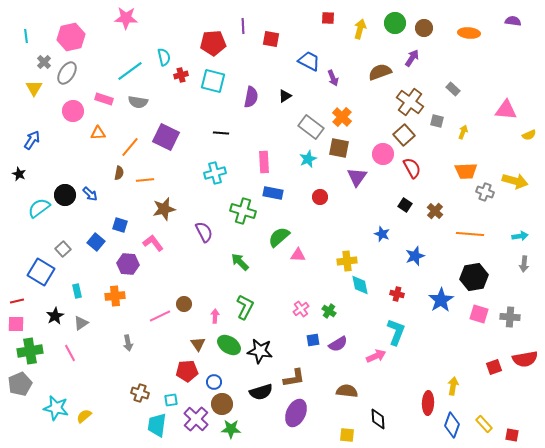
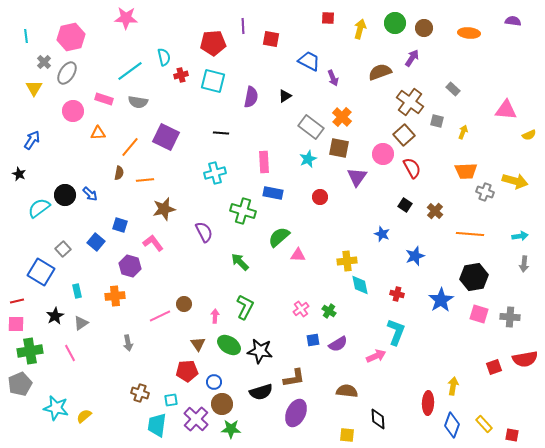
purple hexagon at (128, 264): moved 2 px right, 2 px down; rotated 10 degrees clockwise
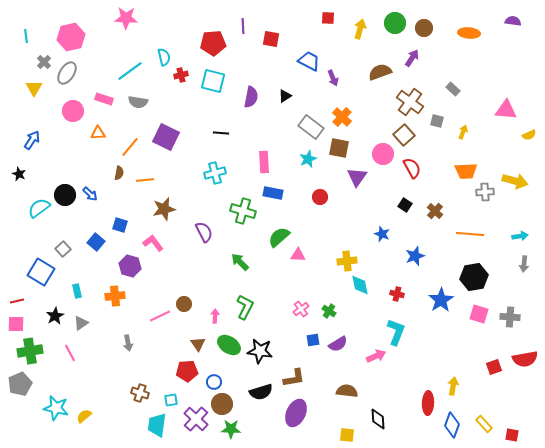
gray cross at (485, 192): rotated 24 degrees counterclockwise
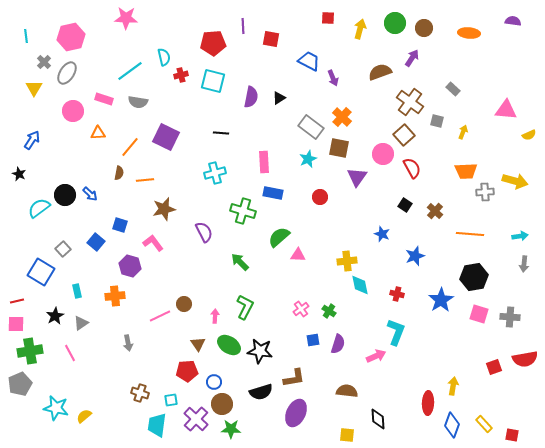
black triangle at (285, 96): moved 6 px left, 2 px down
purple semicircle at (338, 344): rotated 42 degrees counterclockwise
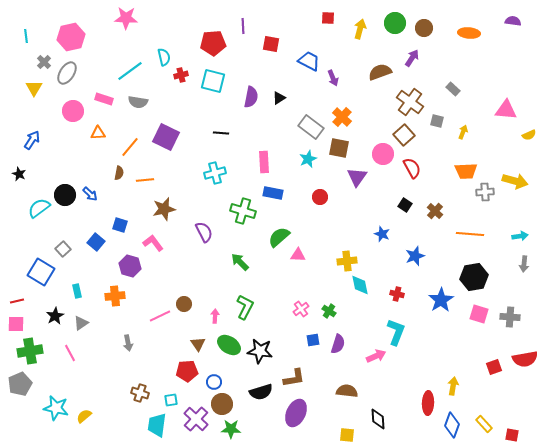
red square at (271, 39): moved 5 px down
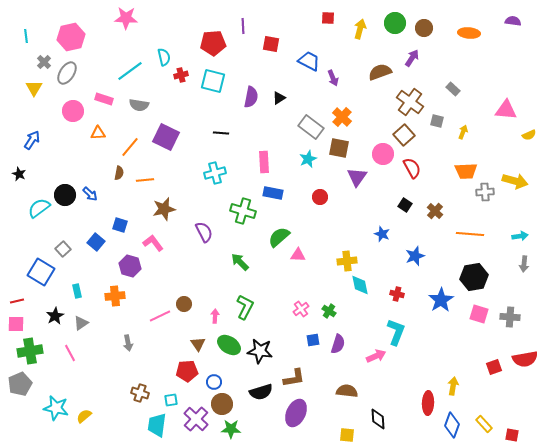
gray semicircle at (138, 102): moved 1 px right, 3 px down
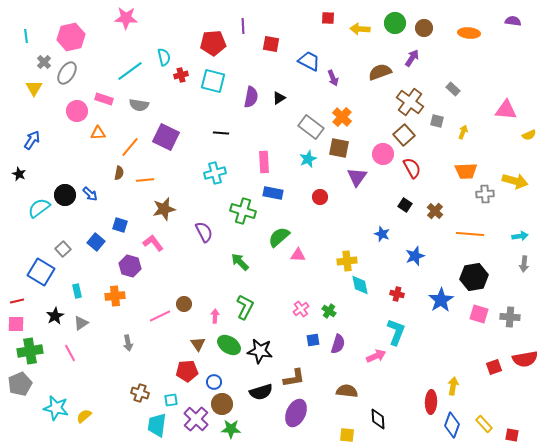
yellow arrow at (360, 29): rotated 102 degrees counterclockwise
pink circle at (73, 111): moved 4 px right
gray cross at (485, 192): moved 2 px down
red ellipse at (428, 403): moved 3 px right, 1 px up
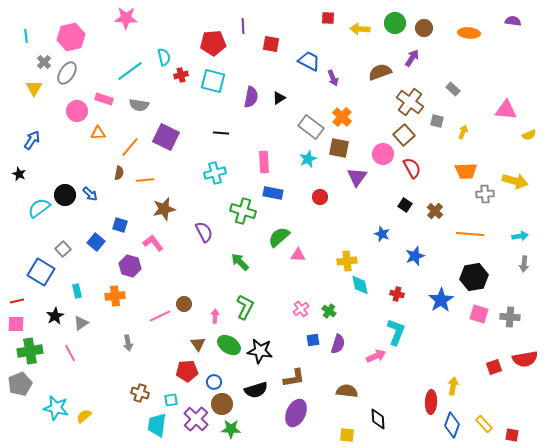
black semicircle at (261, 392): moved 5 px left, 2 px up
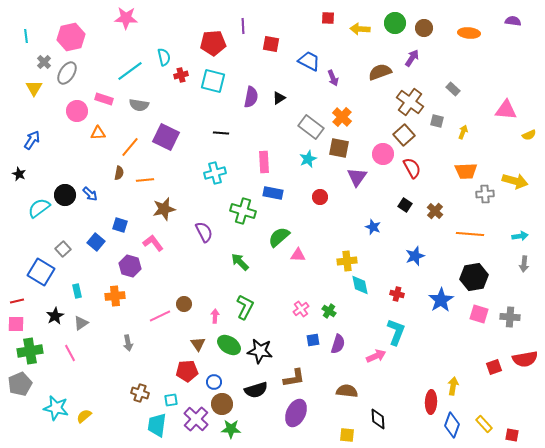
blue star at (382, 234): moved 9 px left, 7 px up
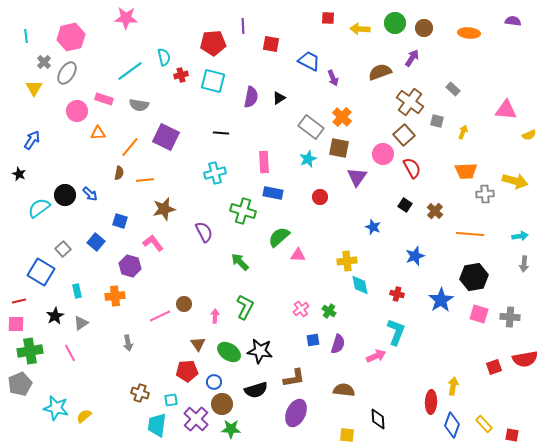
blue square at (120, 225): moved 4 px up
red line at (17, 301): moved 2 px right
green ellipse at (229, 345): moved 7 px down
brown semicircle at (347, 391): moved 3 px left, 1 px up
